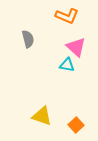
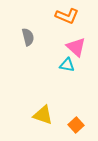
gray semicircle: moved 2 px up
yellow triangle: moved 1 px right, 1 px up
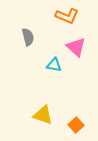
cyan triangle: moved 13 px left
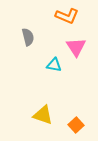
pink triangle: rotated 15 degrees clockwise
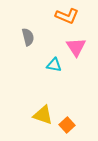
orange square: moved 9 px left
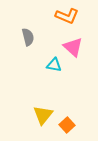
pink triangle: moved 3 px left; rotated 15 degrees counterclockwise
yellow triangle: rotated 50 degrees clockwise
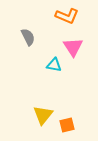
gray semicircle: rotated 12 degrees counterclockwise
pink triangle: rotated 15 degrees clockwise
orange square: rotated 28 degrees clockwise
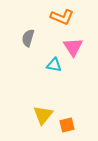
orange L-shape: moved 5 px left, 1 px down
gray semicircle: moved 1 px down; rotated 138 degrees counterclockwise
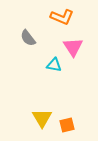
gray semicircle: rotated 54 degrees counterclockwise
yellow triangle: moved 1 px left, 3 px down; rotated 10 degrees counterclockwise
